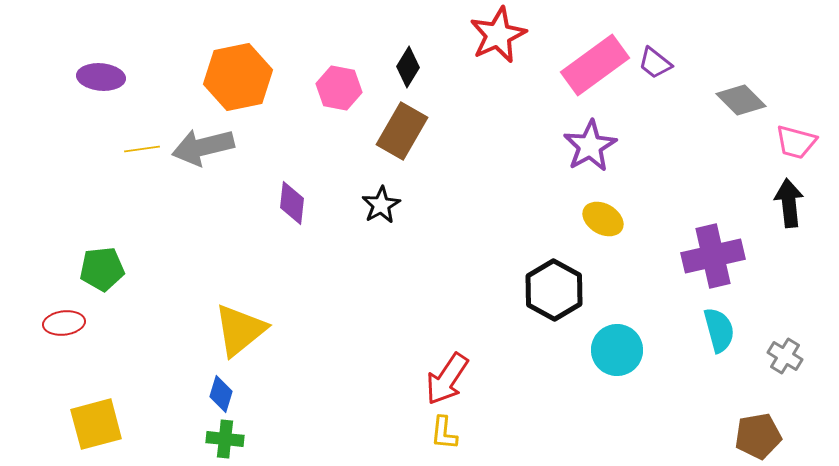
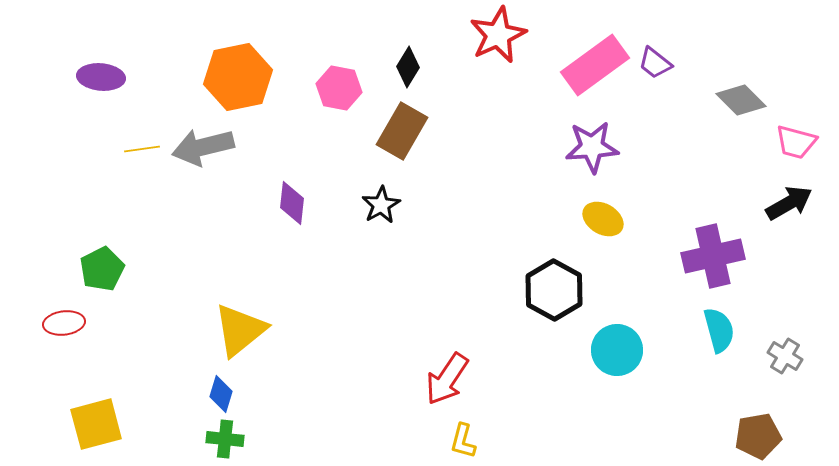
purple star: moved 2 px right, 1 px down; rotated 26 degrees clockwise
black arrow: rotated 66 degrees clockwise
green pentagon: rotated 21 degrees counterclockwise
yellow L-shape: moved 19 px right, 8 px down; rotated 9 degrees clockwise
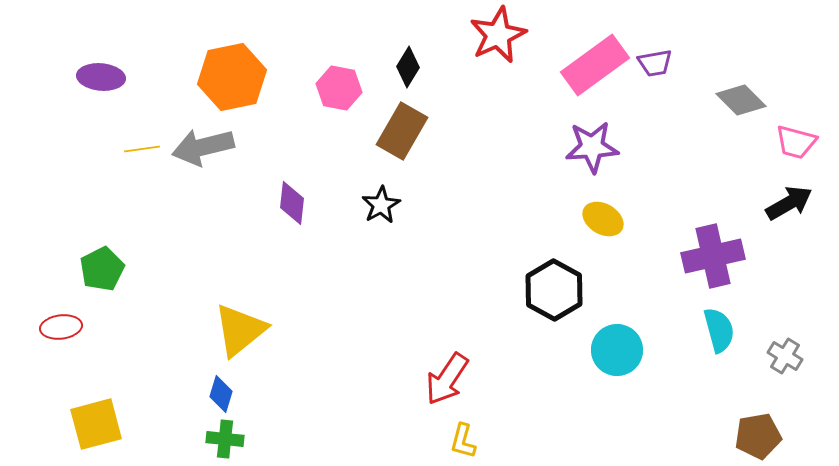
purple trapezoid: rotated 48 degrees counterclockwise
orange hexagon: moved 6 px left
red ellipse: moved 3 px left, 4 px down
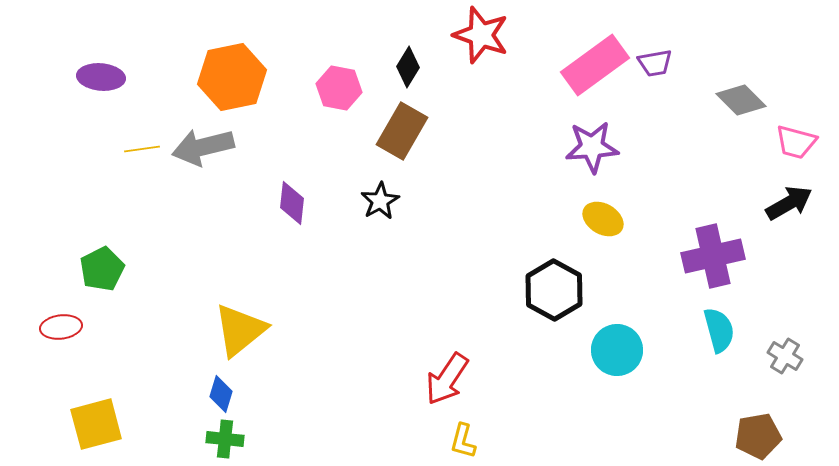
red star: moved 17 px left; rotated 28 degrees counterclockwise
black star: moved 1 px left, 4 px up
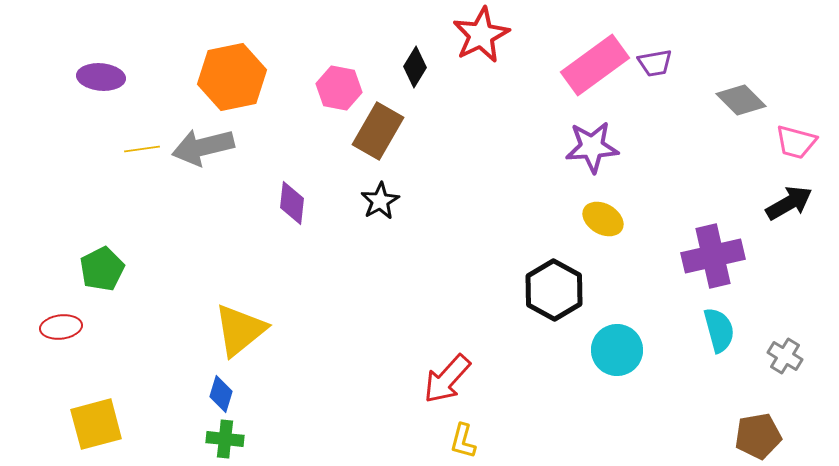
red star: rotated 26 degrees clockwise
black diamond: moved 7 px right
brown rectangle: moved 24 px left
red arrow: rotated 8 degrees clockwise
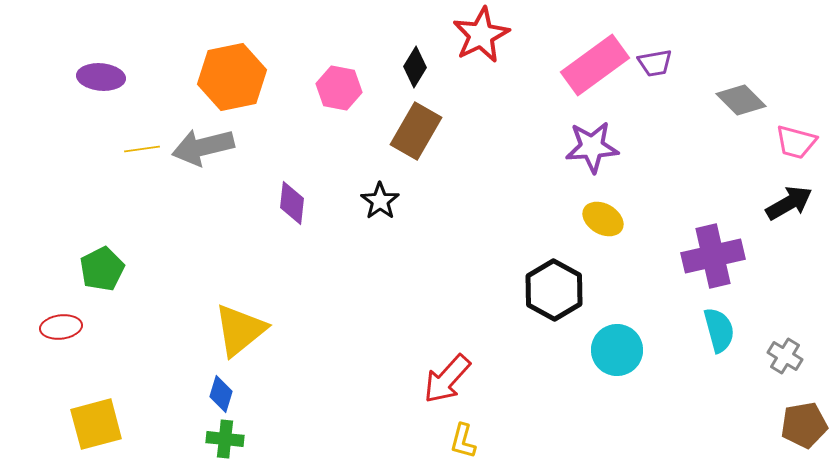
brown rectangle: moved 38 px right
black star: rotated 6 degrees counterclockwise
brown pentagon: moved 46 px right, 11 px up
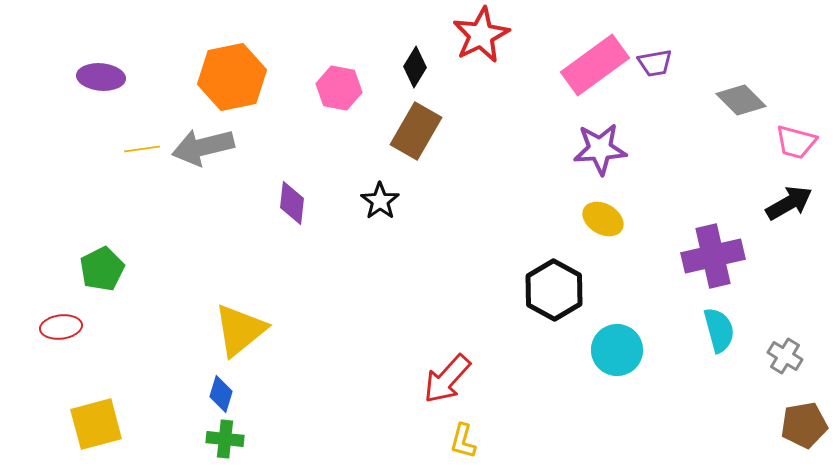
purple star: moved 8 px right, 2 px down
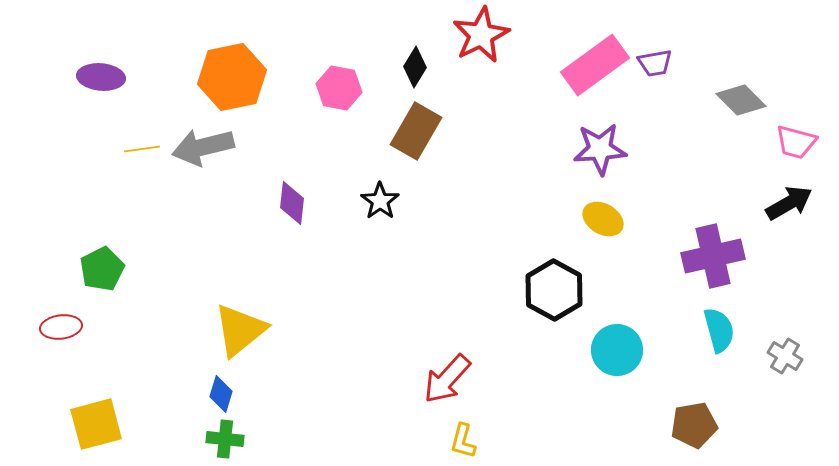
brown pentagon: moved 110 px left
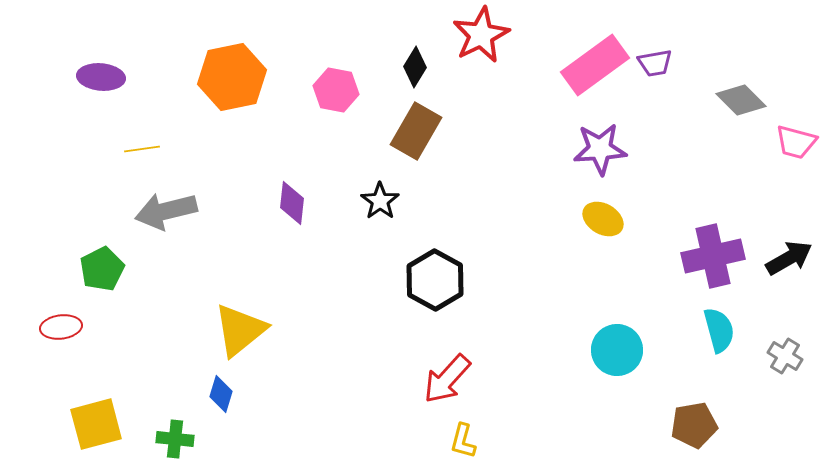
pink hexagon: moved 3 px left, 2 px down
gray arrow: moved 37 px left, 64 px down
black arrow: moved 55 px down
black hexagon: moved 119 px left, 10 px up
green cross: moved 50 px left
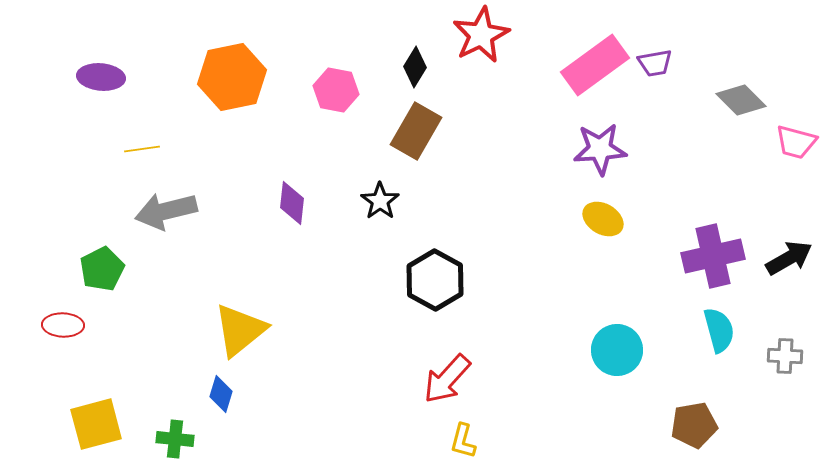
red ellipse: moved 2 px right, 2 px up; rotated 9 degrees clockwise
gray cross: rotated 28 degrees counterclockwise
